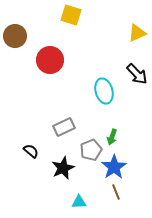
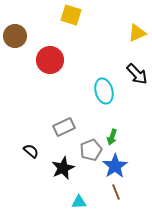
blue star: moved 1 px right, 1 px up
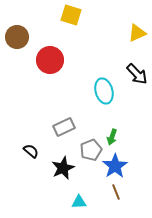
brown circle: moved 2 px right, 1 px down
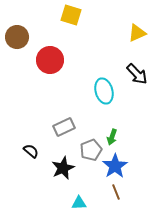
cyan triangle: moved 1 px down
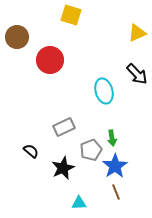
green arrow: moved 1 px down; rotated 28 degrees counterclockwise
